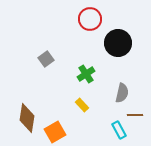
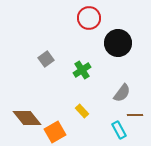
red circle: moved 1 px left, 1 px up
green cross: moved 4 px left, 4 px up
gray semicircle: rotated 24 degrees clockwise
yellow rectangle: moved 6 px down
brown diamond: rotated 48 degrees counterclockwise
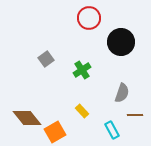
black circle: moved 3 px right, 1 px up
gray semicircle: rotated 18 degrees counterclockwise
cyan rectangle: moved 7 px left
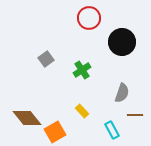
black circle: moved 1 px right
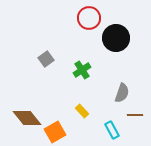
black circle: moved 6 px left, 4 px up
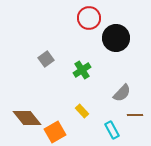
gray semicircle: rotated 24 degrees clockwise
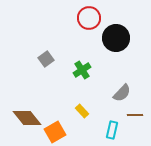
cyan rectangle: rotated 42 degrees clockwise
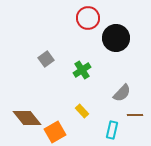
red circle: moved 1 px left
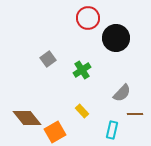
gray square: moved 2 px right
brown line: moved 1 px up
